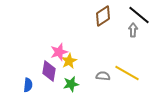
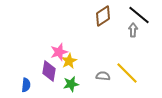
yellow line: rotated 15 degrees clockwise
blue semicircle: moved 2 px left
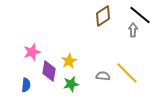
black line: moved 1 px right
pink star: moved 27 px left
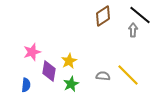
yellow line: moved 1 px right, 2 px down
green star: rotated 14 degrees counterclockwise
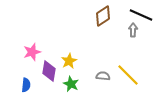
black line: moved 1 px right; rotated 15 degrees counterclockwise
green star: rotated 21 degrees counterclockwise
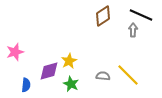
pink star: moved 17 px left
purple diamond: rotated 65 degrees clockwise
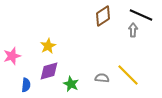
pink star: moved 3 px left, 4 px down
yellow star: moved 21 px left, 15 px up
gray semicircle: moved 1 px left, 2 px down
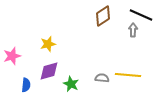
yellow star: moved 2 px up; rotated 14 degrees clockwise
yellow line: rotated 40 degrees counterclockwise
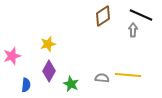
purple diamond: rotated 45 degrees counterclockwise
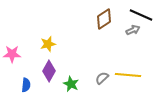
brown diamond: moved 1 px right, 3 px down
gray arrow: rotated 64 degrees clockwise
pink star: moved 2 px up; rotated 18 degrees clockwise
gray semicircle: rotated 48 degrees counterclockwise
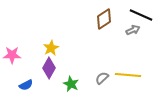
yellow star: moved 3 px right, 4 px down; rotated 14 degrees counterclockwise
pink star: moved 1 px down
purple diamond: moved 3 px up
blue semicircle: rotated 56 degrees clockwise
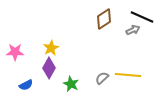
black line: moved 1 px right, 2 px down
pink star: moved 3 px right, 3 px up
